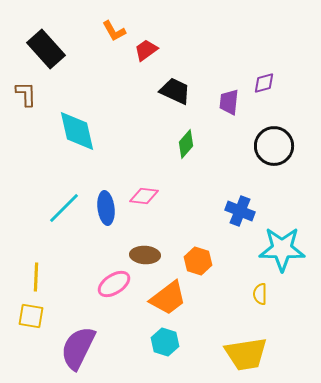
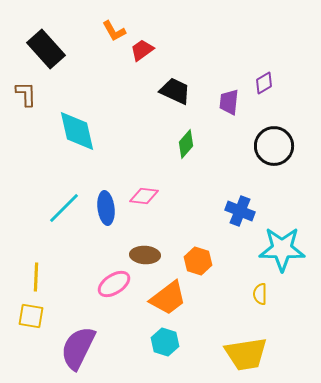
red trapezoid: moved 4 px left
purple diamond: rotated 15 degrees counterclockwise
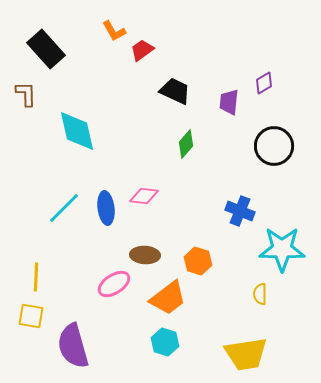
purple semicircle: moved 5 px left, 2 px up; rotated 42 degrees counterclockwise
